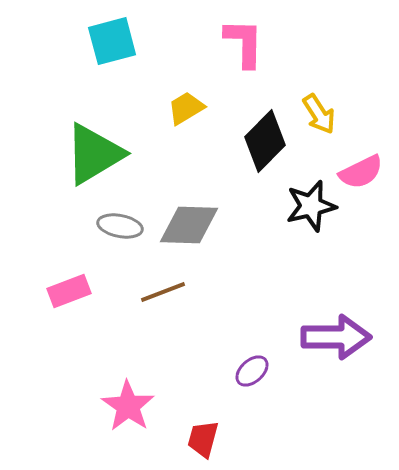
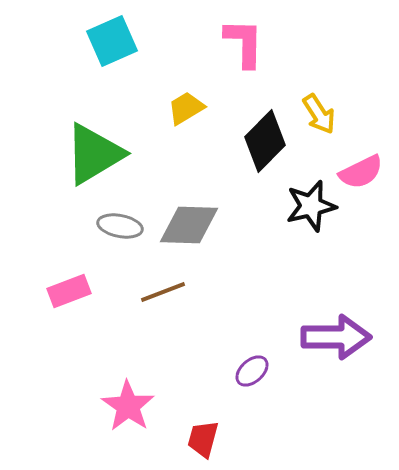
cyan square: rotated 9 degrees counterclockwise
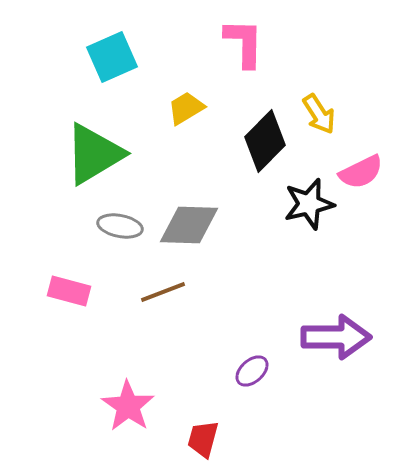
cyan square: moved 16 px down
black star: moved 2 px left, 2 px up
pink rectangle: rotated 36 degrees clockwise
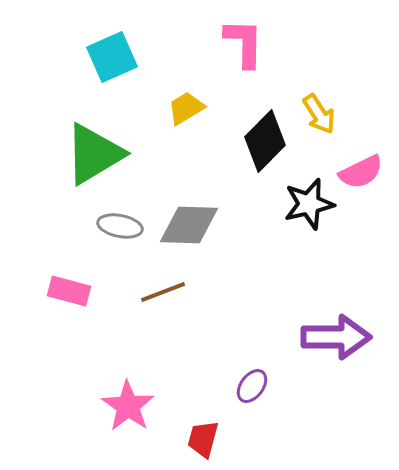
purple ellipse: moved 15 px down; rotated 12 degrees counterclockwise
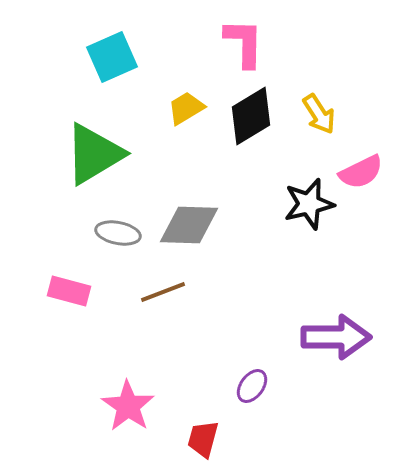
black diamond: moved 14 px left, 25 px up; rotated 14 degrees clockwise
gray ellipse: moved 2 px left, 7 px down
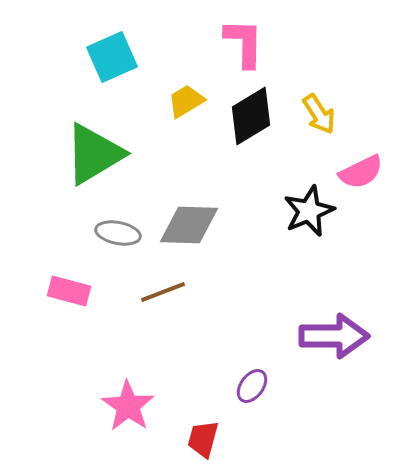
yellow trapezoid: moved 7 px up
black star: moved 7 px down; rotated 9 degrees counterclockwise
purple arrow: moved 2 px left, 1 px up
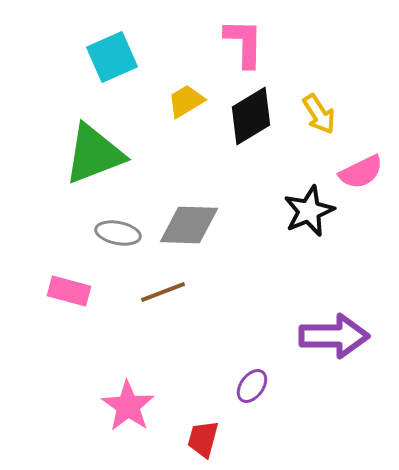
green triangle: rotated 10 degrees clockwise
